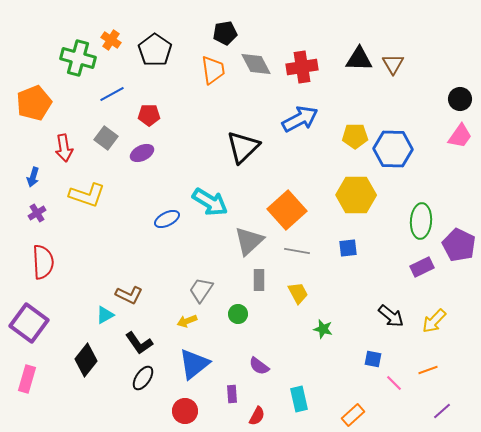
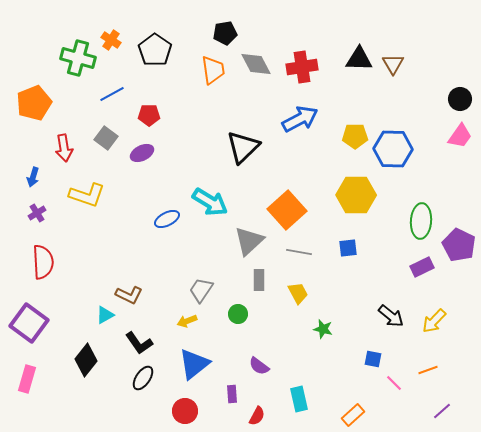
gray line at (297, 251): moved 2 px right, 1 px down
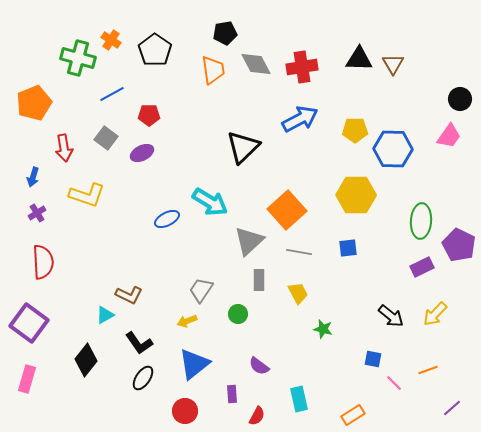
yellow pentagon at (355, 136): moved 6 px up
pink trapezoid at (460, 136): moved 11 px left
yellow arrow at (434, 321): moved 1 px right, 7 px up
purple line at (442, 411): moved 10 px right, 3 px up
orange rectangle at (353, 415): rotated 10 degrees clockwise
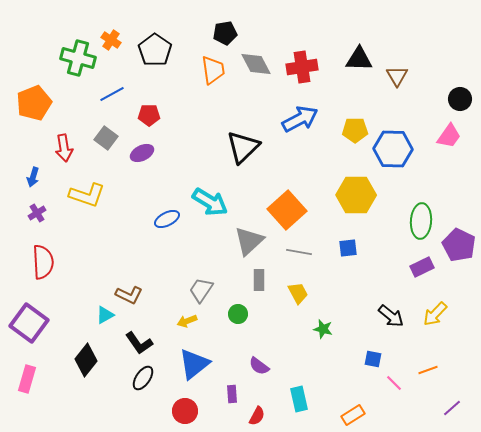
brown triangle at (393, 64): moved 4 px right, 12 px down
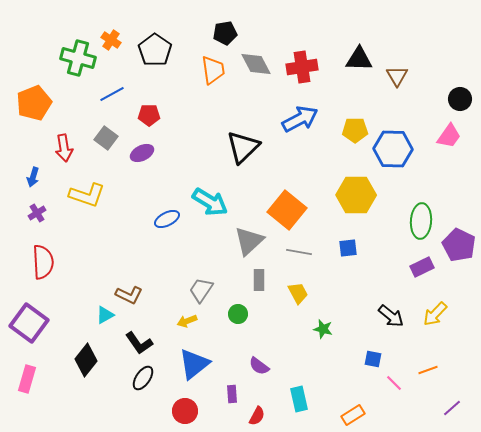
orange square at (287, 210): rotated 9 degrees counterclockwise
